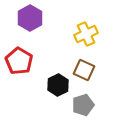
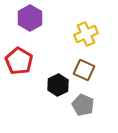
gray pentagon: rotated 30 degrees counterclockwise
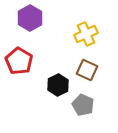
brown square: moved 3 px right
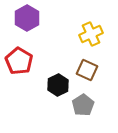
purple hexagon: moved 3 px left
yellow cross: moved 5 px right
gray pentagon: rotated 15 degrees clockwise
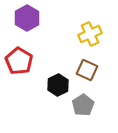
yellow cross: moved 1 px left
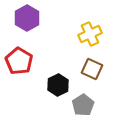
brown square: moved 5 px right, 1 px up
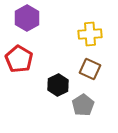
yellow cross: rotated 20 degrees clockwise
red pentagon: moved 2 px up
brown square: moved 2 px left
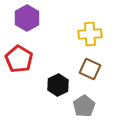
gray pentagon: moved 1 px right, 1 px down
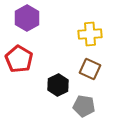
gray pentagon: rotated 30 degrees counterclockwise
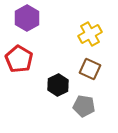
yellow cross: rotated 25 degrees counterclockwise
